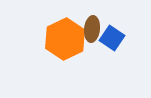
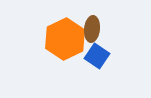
blue square: moved 15 px left, 18 px down
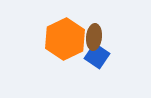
brown ellipse: moved 2 px right, 8 px down
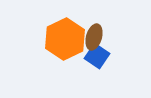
brown ellipse: rotated 10 degrees clockwise
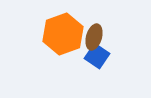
orange hexagon: moved 2 px left, 5 px up; rotated 6 degrees clockwise
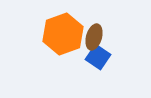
blue square: moved 1 px right, 1 px down
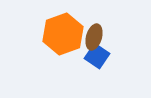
blue square: moved 1 px left, 1 px up
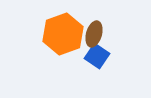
brown ellipse: moved 3 px up
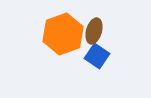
brown ellipse: moved 3 px up
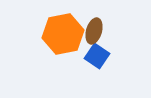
orange hexagon: rotated 9 degrees clockwise
